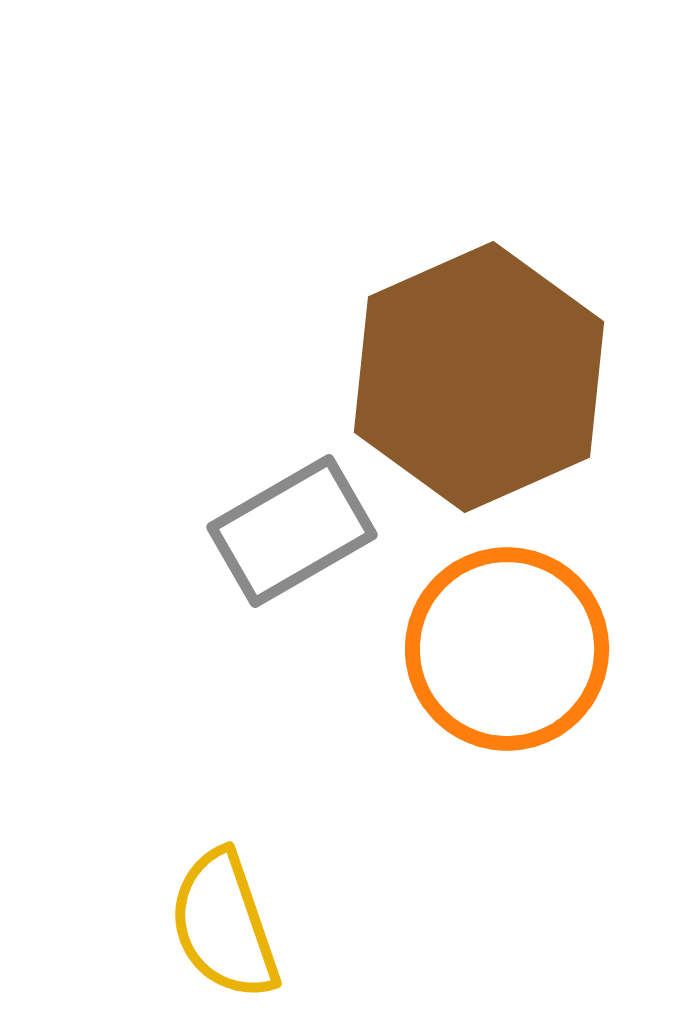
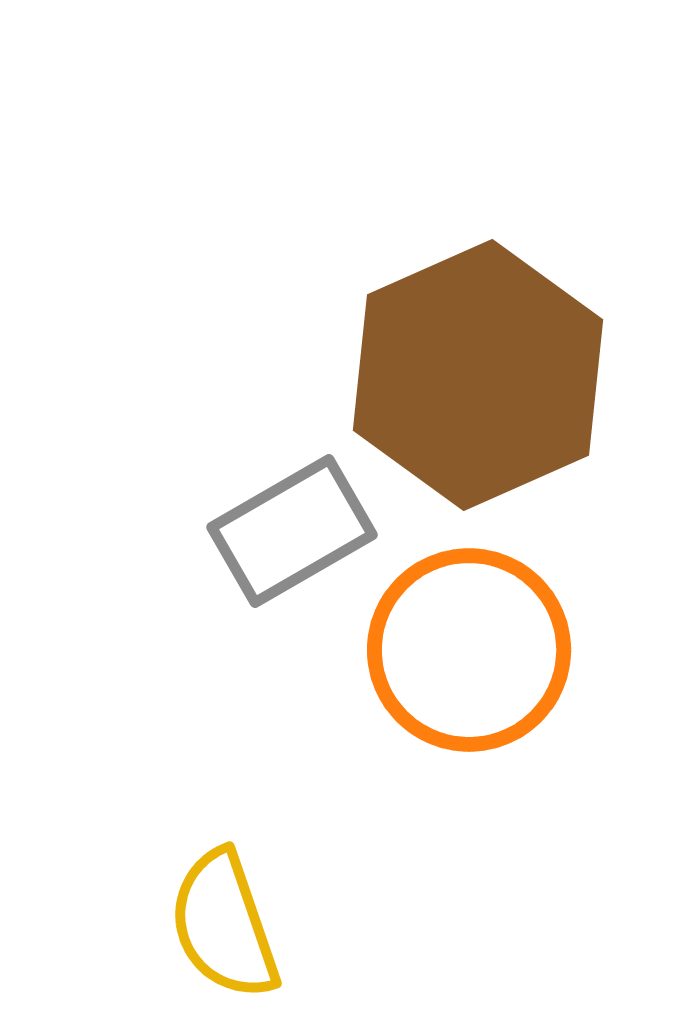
brown hexagon: moved 1 px left, 2 px up
orange circle: moved 38 px left, 1 px down
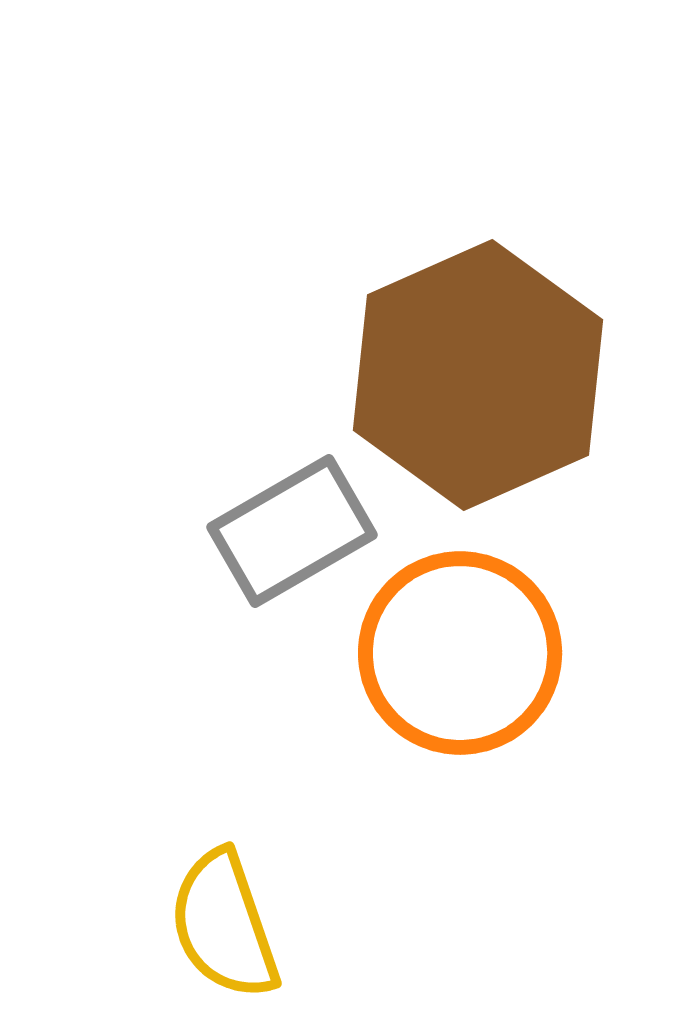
orange circle: moved 9 px left, 3 px down
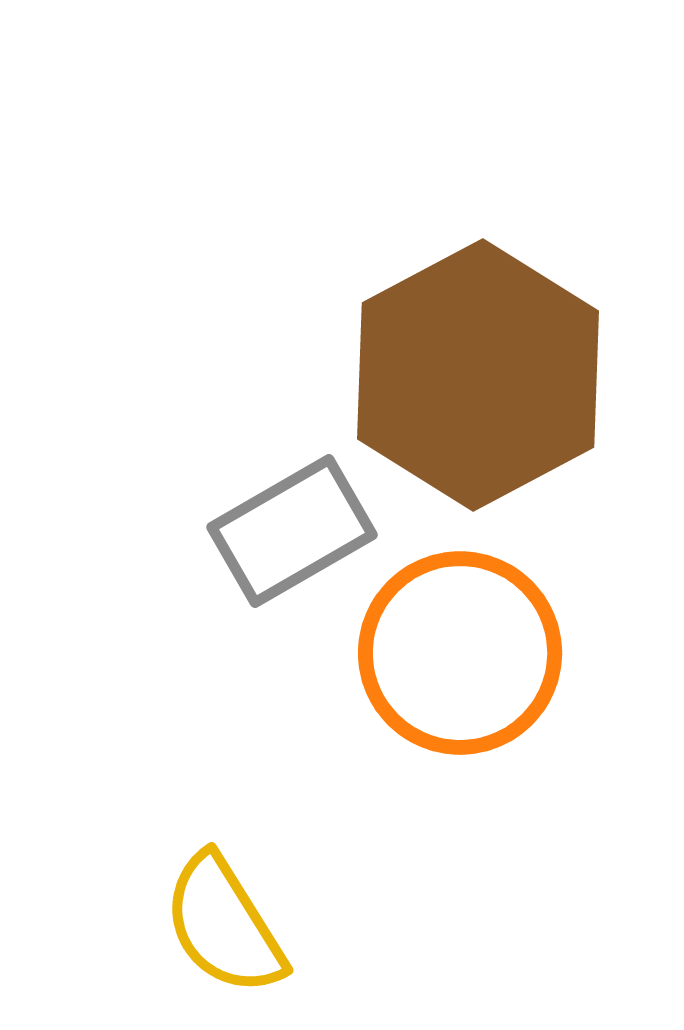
brown hexagon: rotated 4 degrees counterclockwise
yellow semicircle: rotated 13 degrees counterclockwise
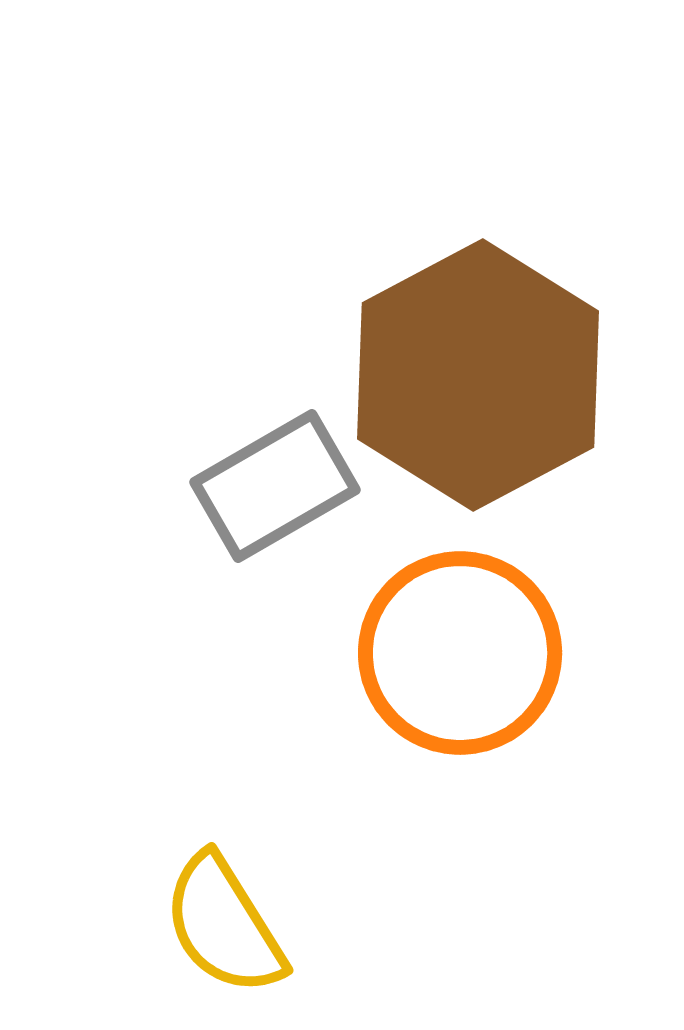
gray rectangle: moved 17 px left, 45 px up
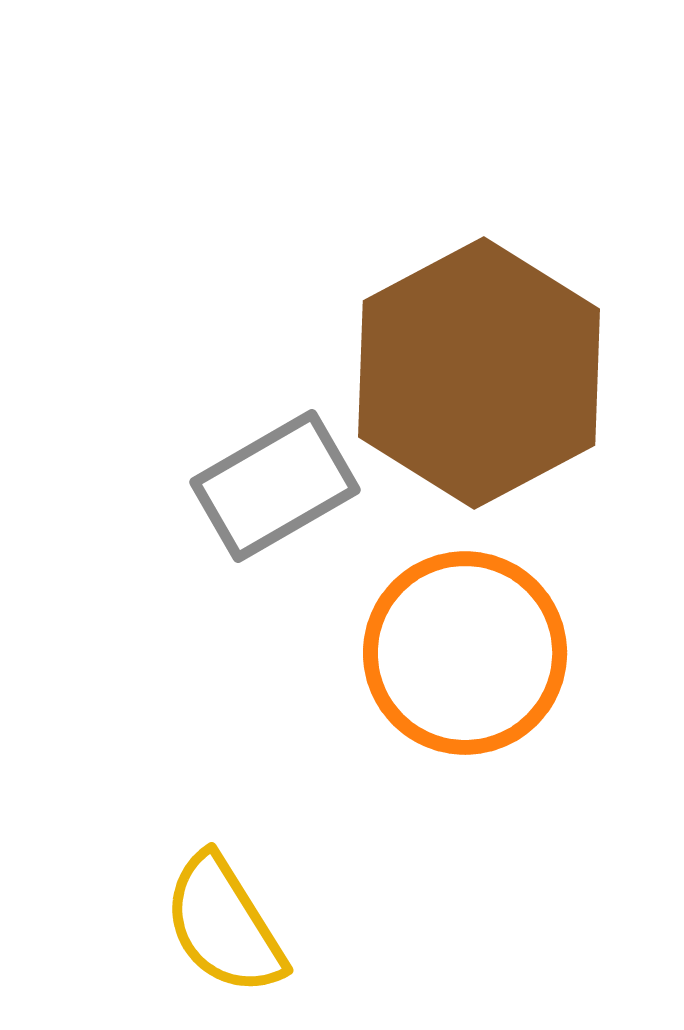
brown hexagon: moved 1 px right, 2 px up
orange circle: moved 5 px right
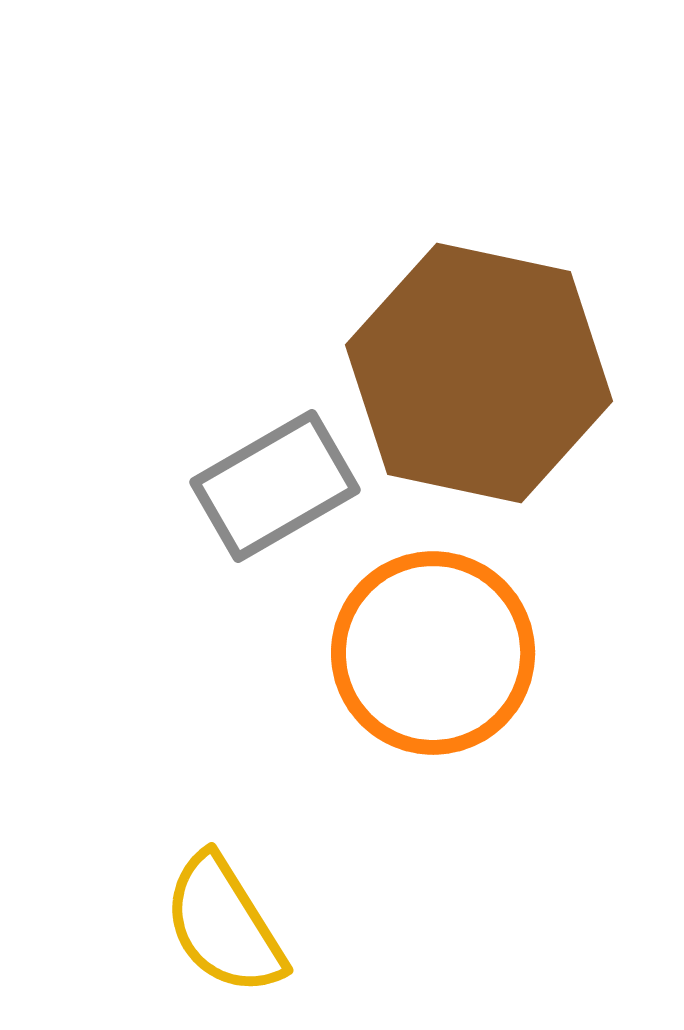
brown hexagon: rotated 20 degrees counterclockwise
orange circle: moved 32 px left
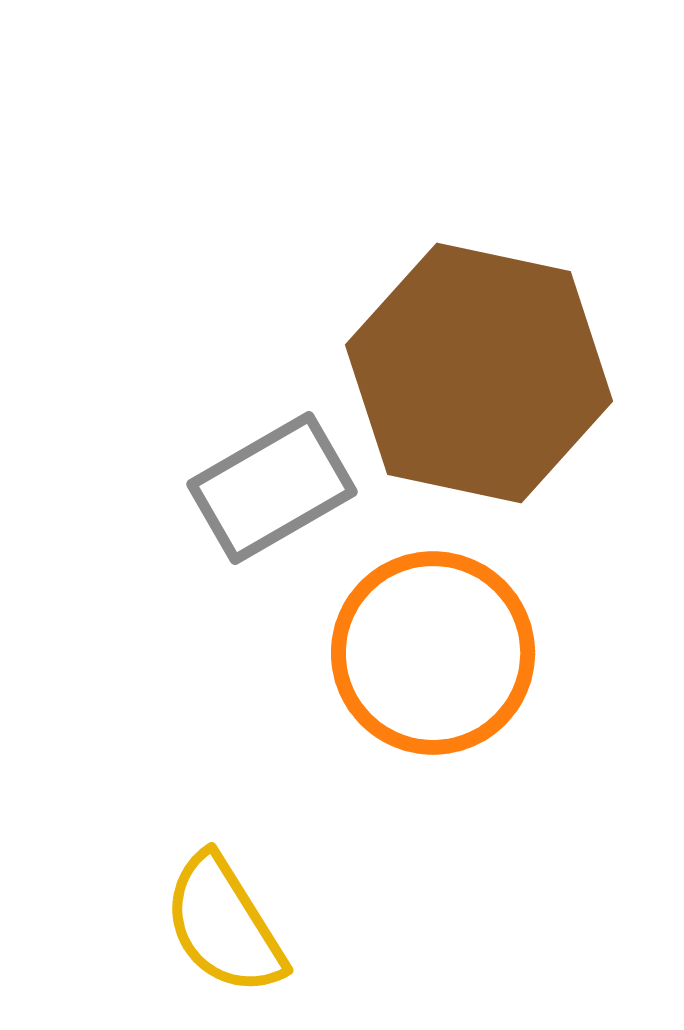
gray rectangle: moved 3 px left, 2 px down
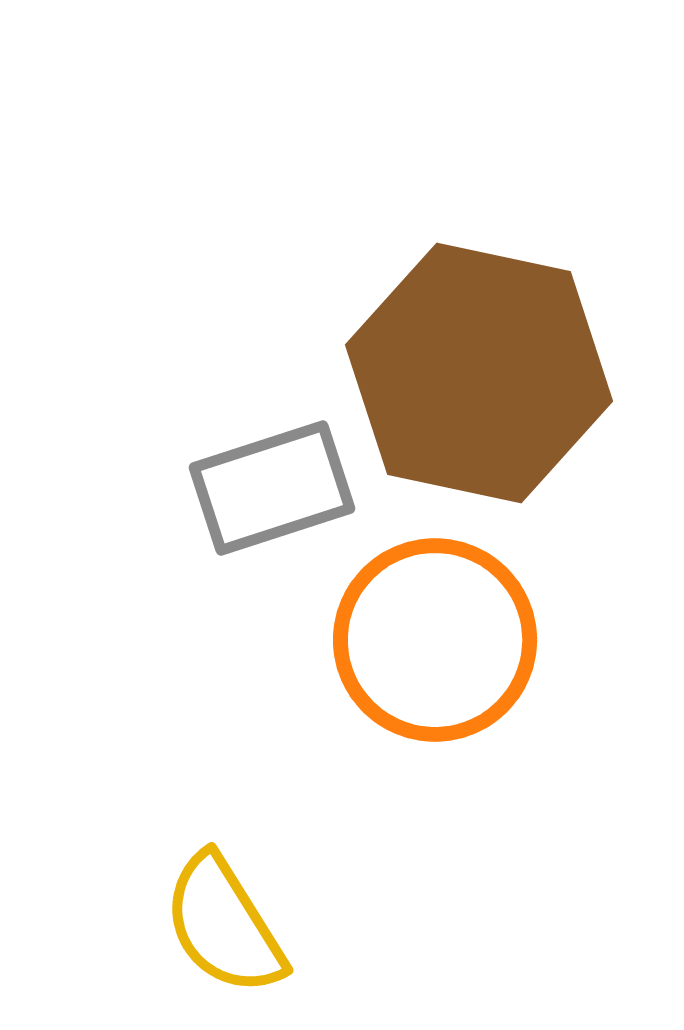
gray rectangle: rotated 12 degrees clockwise
orange circle: moved 2 px right, 13 px up
